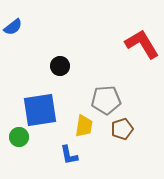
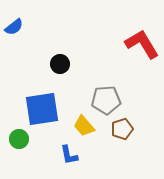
blue semicircle: moved 1 px right
black circle: moved 2 px up
blue square: moved 2 px right, 1 px up
yellow trapezoid: rotated 130 degrees clockwise
green circle: moved 2 px down
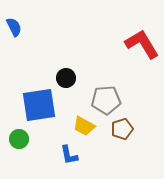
blue semicircle: rotated 78 degrees counterclockwise
black circle: moved 6 px right, 14 px down
blue square: moved 3 px left, 4 px up
yellow trapezoid: rotated 20 degrees counterclockwise
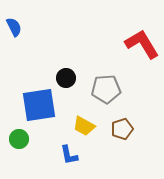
gray pentagon: moved 11 px up
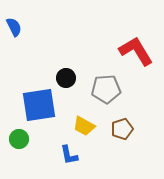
red L-shape: moved 6 px left, 7 px down
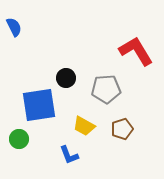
blue L-shape: rotated 10 degrees counterclockwise
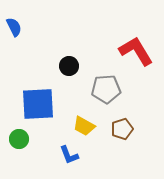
black circle: moved 3 px right, 12 px up
blue square: moved 1 px left, 1 px up; rotated 6 degrees clockwise
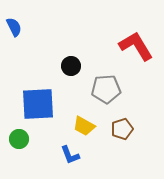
red L-shape: moved 5 px up
black circle: moved 2 px right
blue L-shape: moved 1 px right
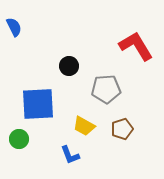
black circle: moved 2 px left
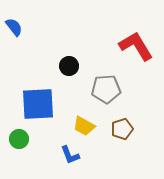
blue semicircle: rotated 12 degrees counterclockwise
